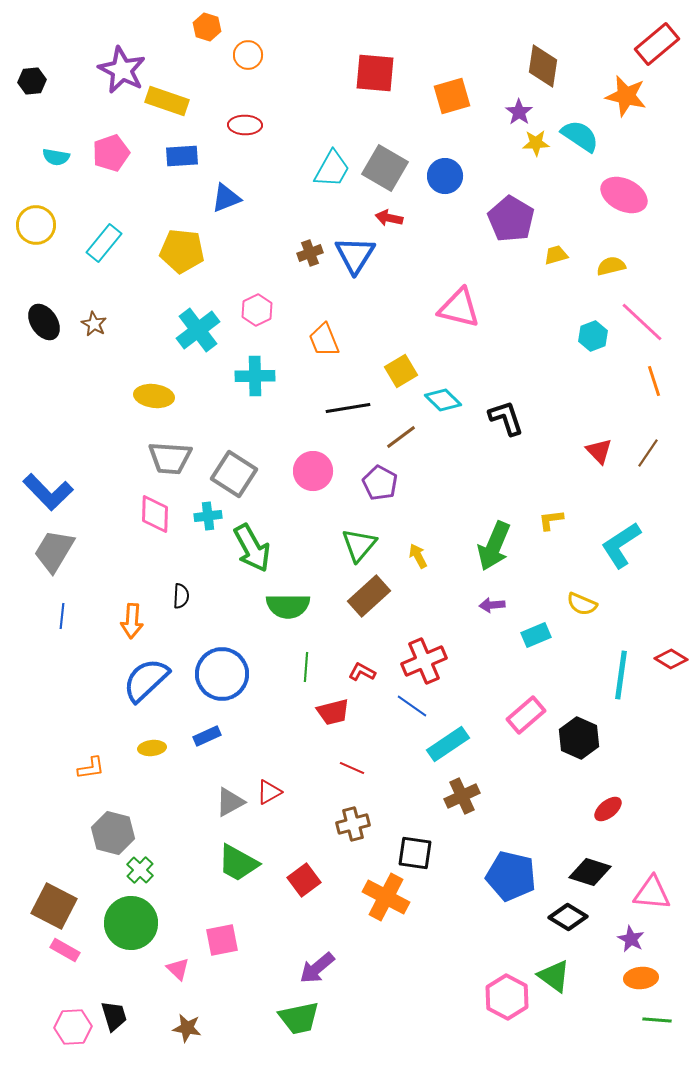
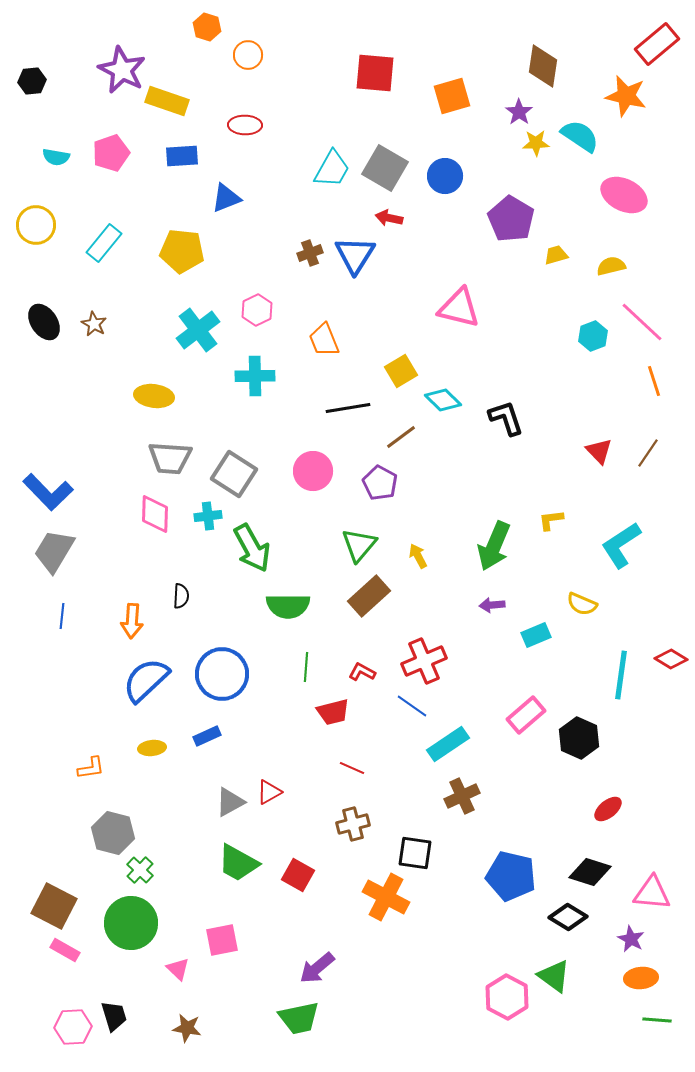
red square at (304, 880): moved 6 px left, 5 px up; rotated 24 degrees counterclockwise
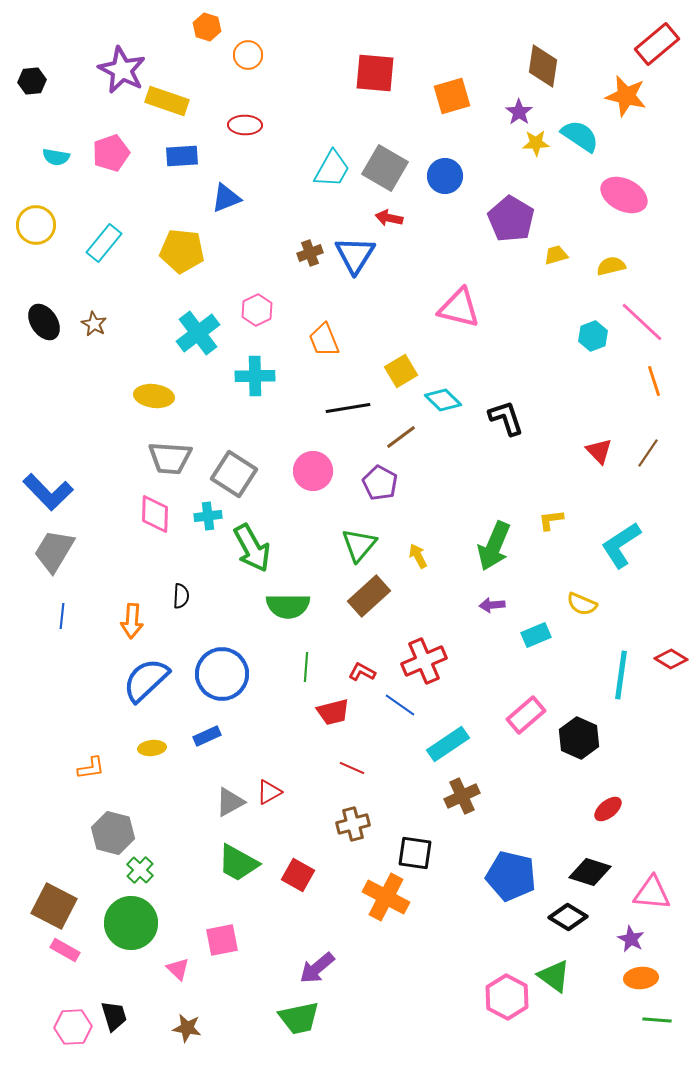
cyan cross at (198, 330): moved 3 px down
blue line at (412, 706): moved 12 px left, 1 px up
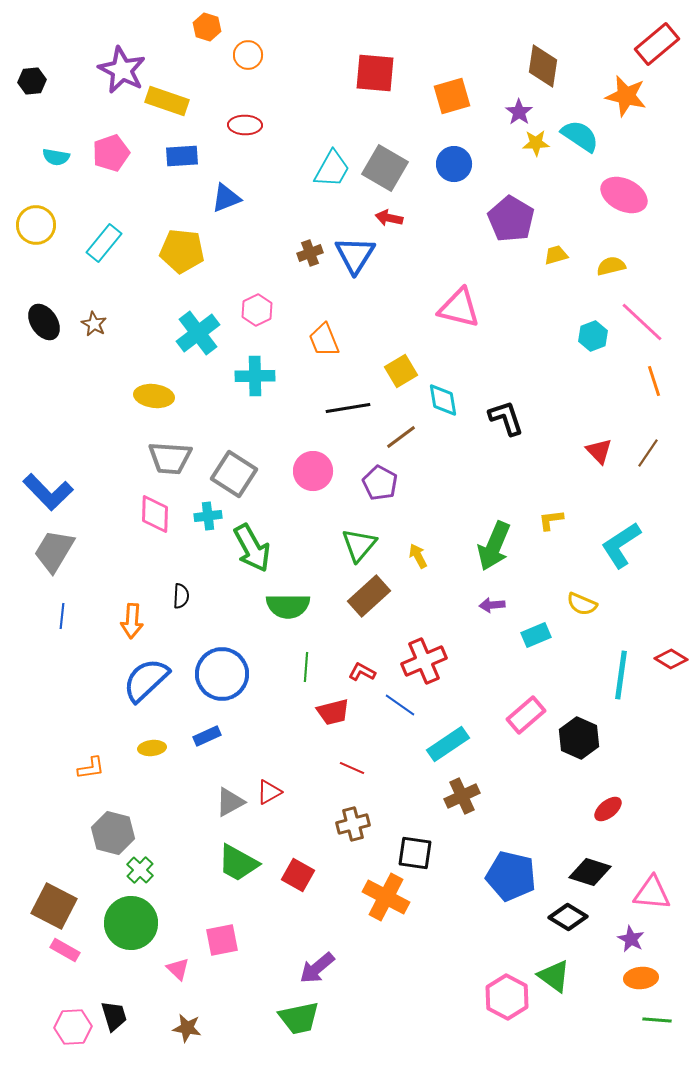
blue circle at (445, 176): moved 9 px right, 12 px up
cyan diamond at (443, 400): rotated 36 degrees clockwise
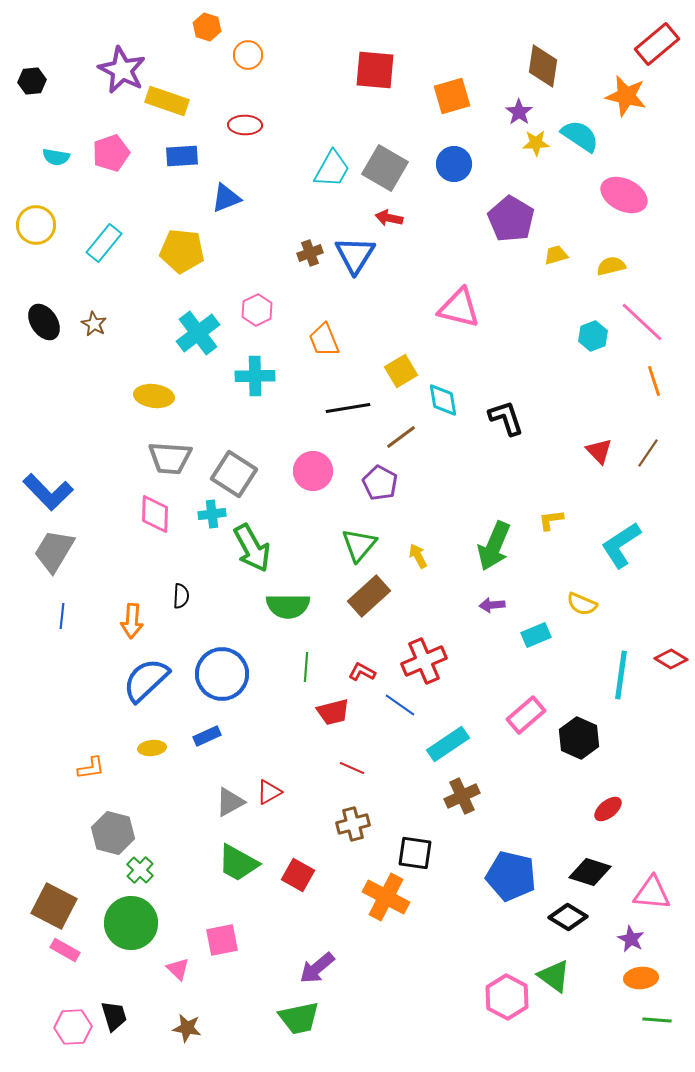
red square at (375, 73): moved 3 px up
cyan cross at (208, 516): moved 4 px right, 2 px up
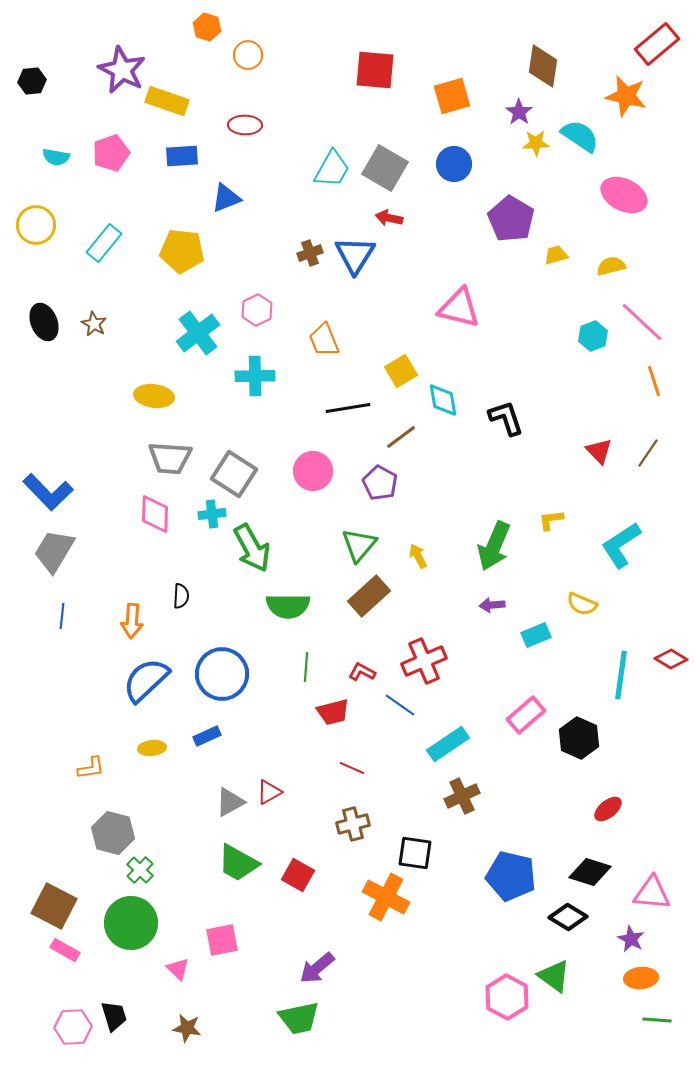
black ellipse at (44, 322): rotated 12 degrees clockwise
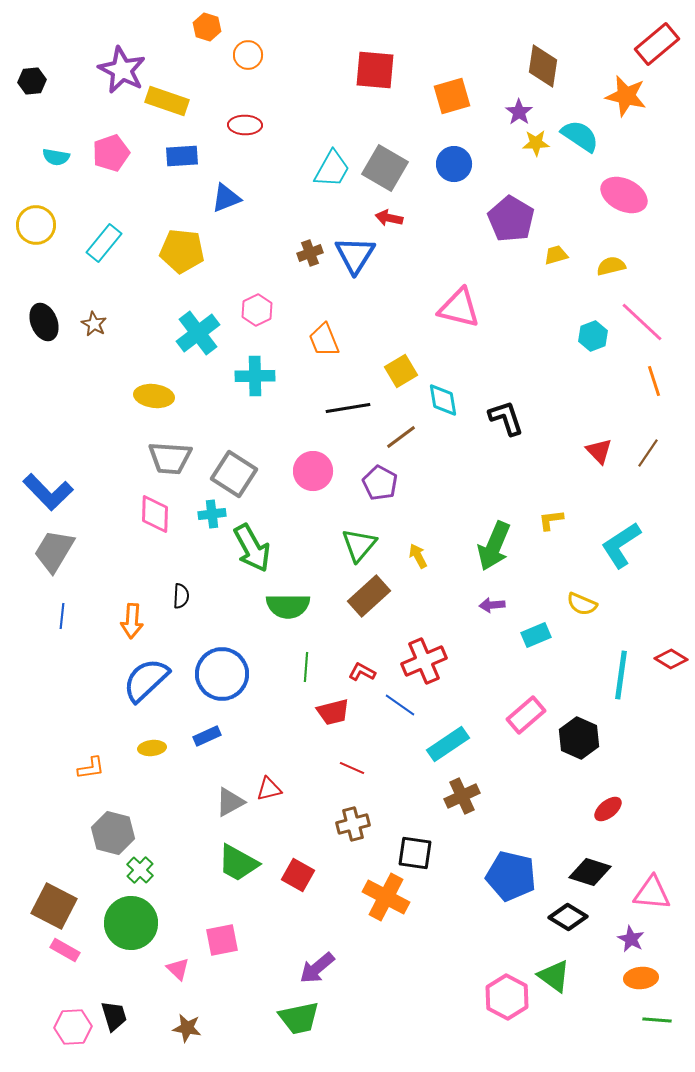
red triangle at (269, 792): moved 3 px up; rotated 16 degrees clockwise
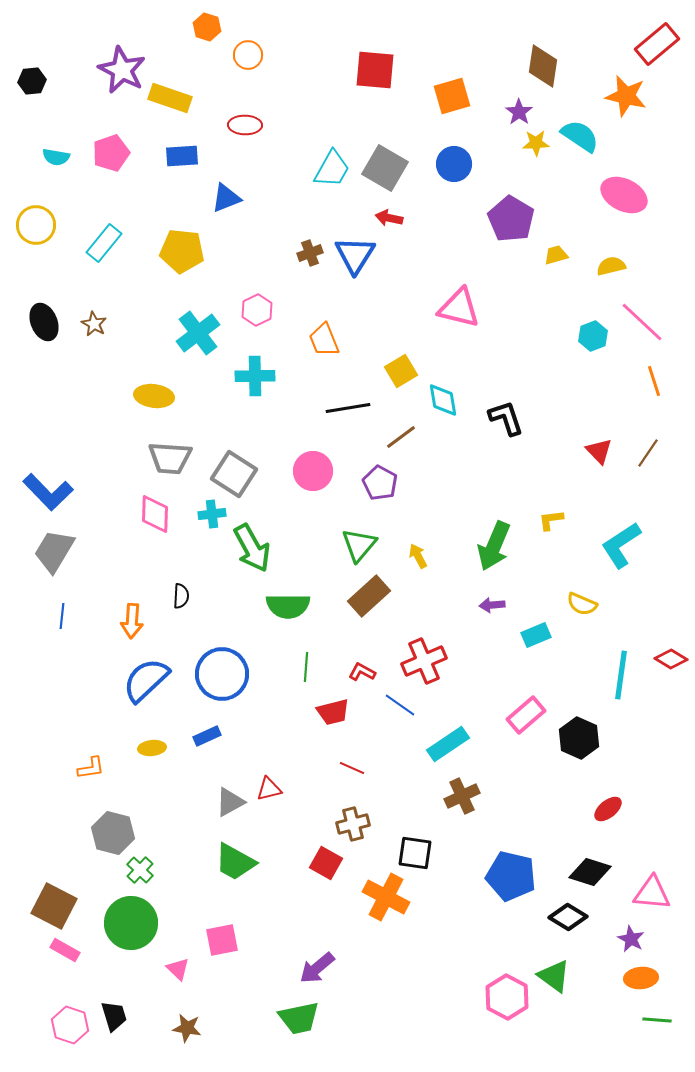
yellow rectangle at (167, 101): moved 3 px right, 3 px up
green trapezoid at (238, 863): moved 3 px left, 1 px up
red square at (298, 875): moved 28 px right, 12 px up
pink hexagon at (73, 1027): moved 3 px left, 2 px up; rotated 21 degrees clockwise
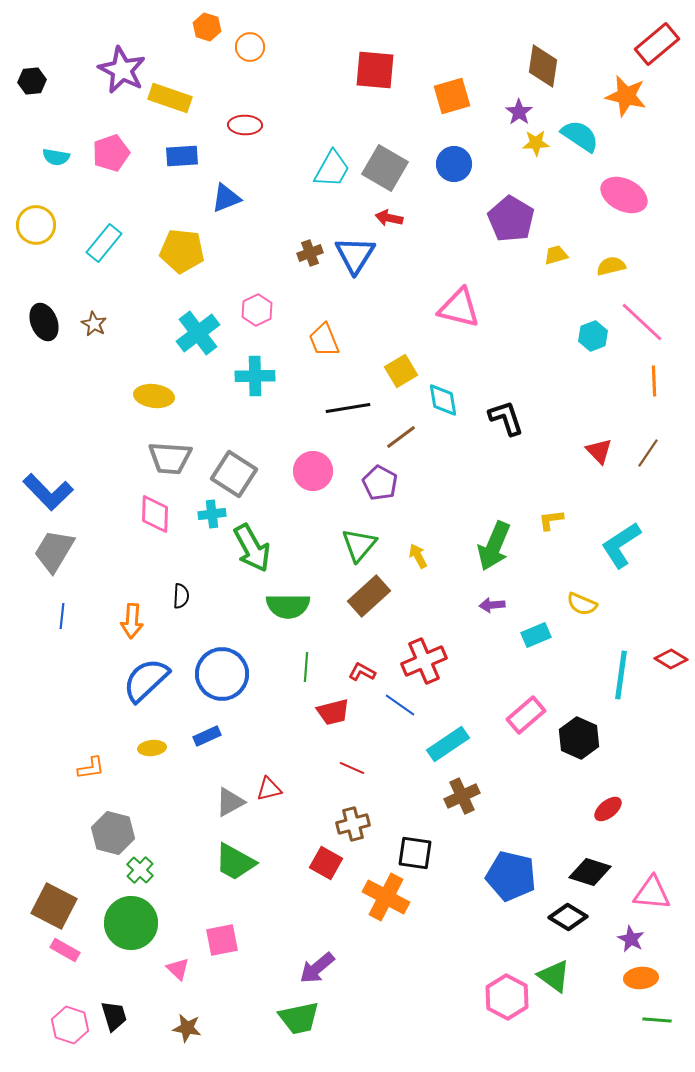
orange circle at (248, 55): moved 2 px right, 8 px up
orange line at (654, 381): rotated 16 degrees clockwise
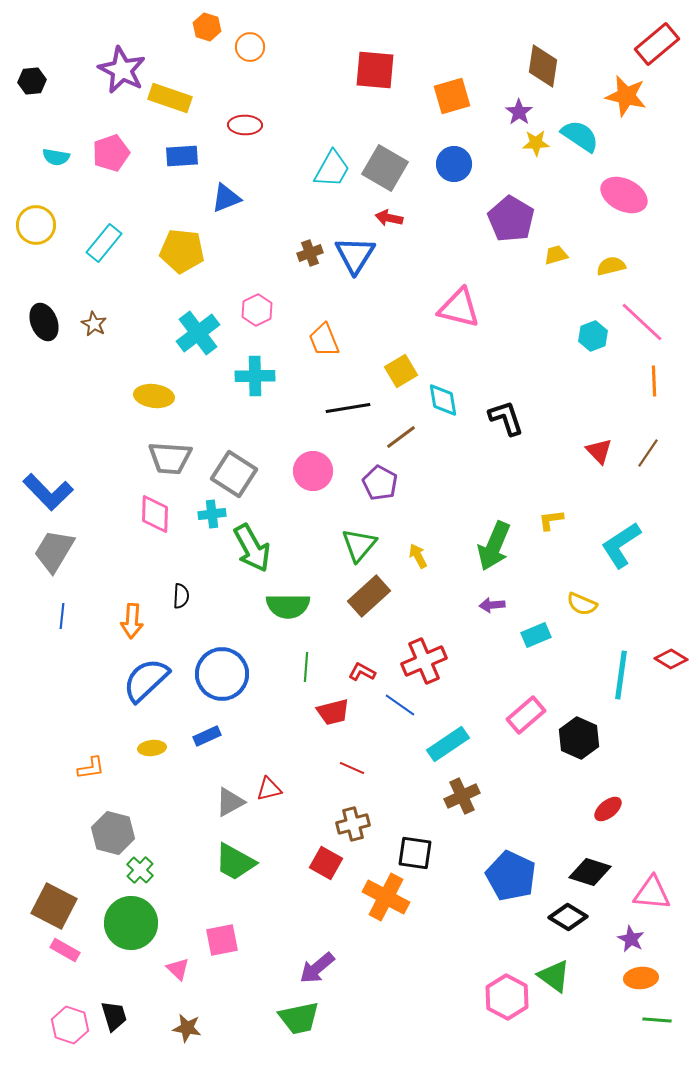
blue pentagon at (511, 876): rotated 12 degrees clockwise
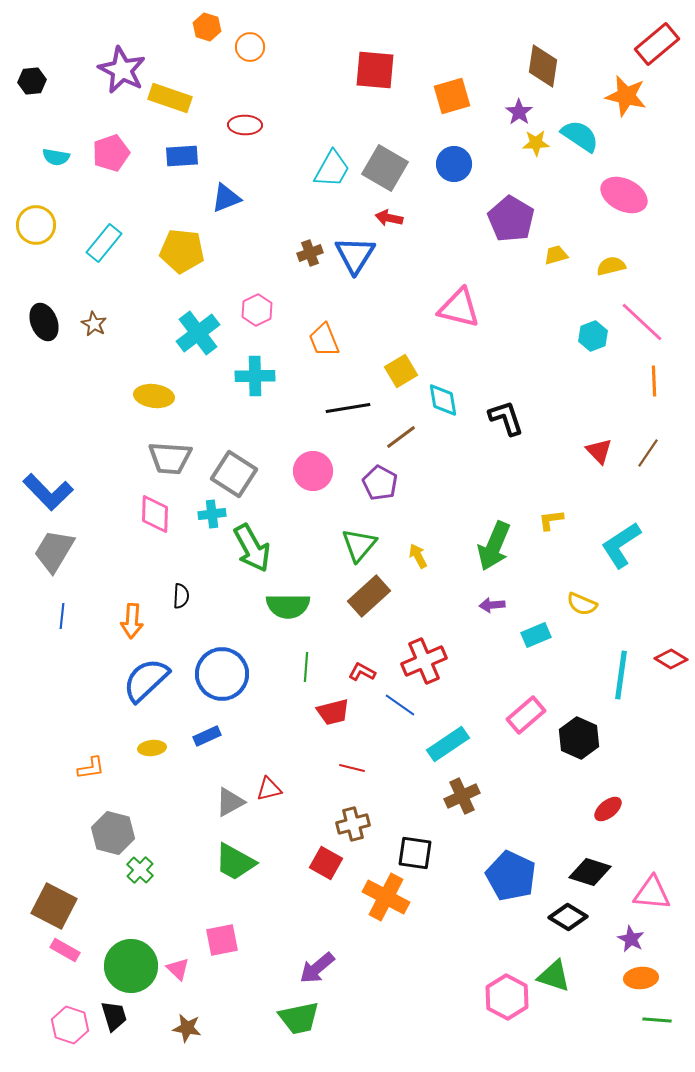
red line at (352, 768): rotated 10 degrees counterclockwise
green circle at (131, 923): moved 43 px down
green triangle at (554, 976): rotated 18 degrees counterclockwise
